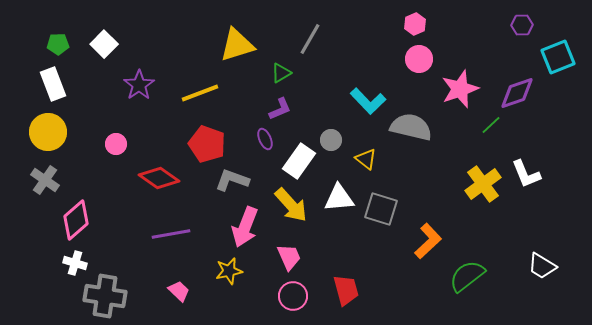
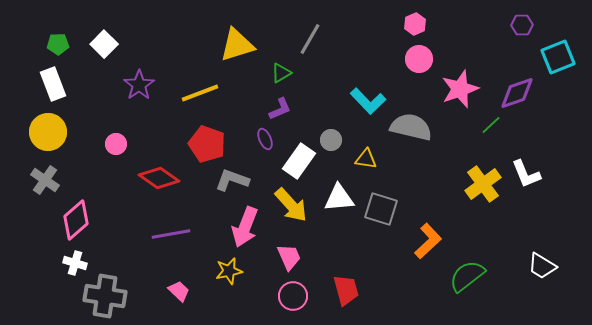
yellow triangle at (366, 159): rotated 30 degrees counterclockwise
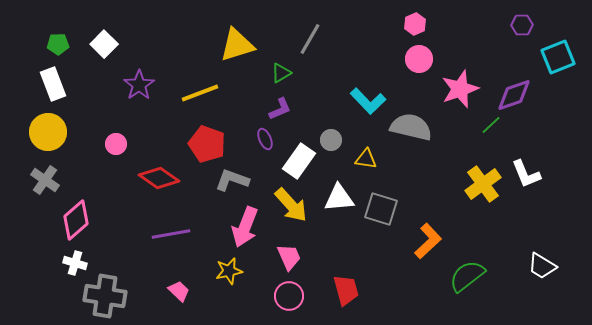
purple diamond at (517, 93): moved 3 px left, 2 px down
pink circle at (293, 296): moved 4 px left
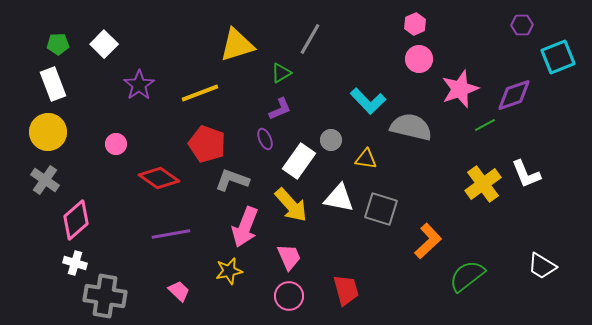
green line at (491, 125): moved 6 px left; rotated 15 degrees clockwise
white triangle at (339, 198): rotated 16 degrees clockwise
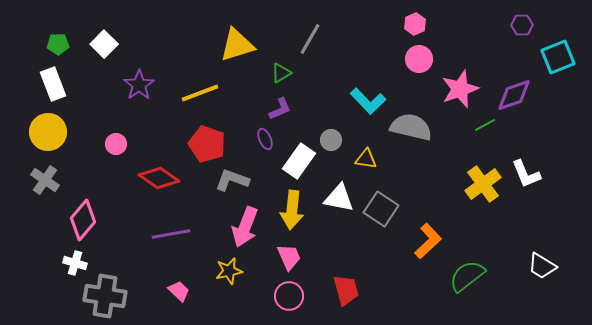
yellow arrow at (291, 205): moved 1 px right, 5 px down; rotated 48 degrees clockwise
gray square at (381, 209): rotated 16 degrees clockwise
pink diamond at (76, 220): moved 7 px right; rotated 9 degrees counterclockwise
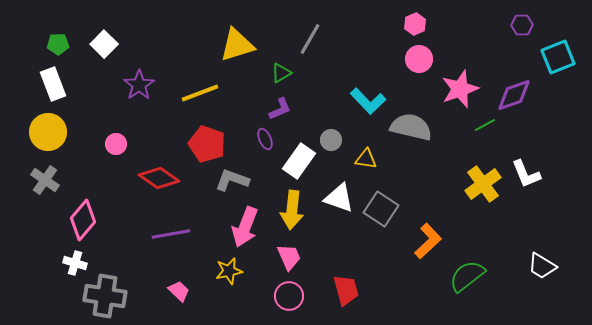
white triangle at (339, 198): rotated 8 degrees clockwise
